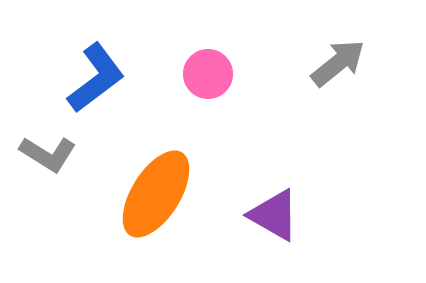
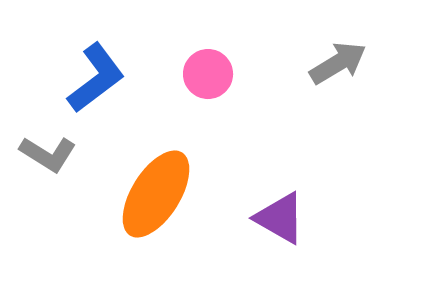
gray arrow: rotated 8 degrees clockwise
purple triangle: moved 6 px right, 3 px down
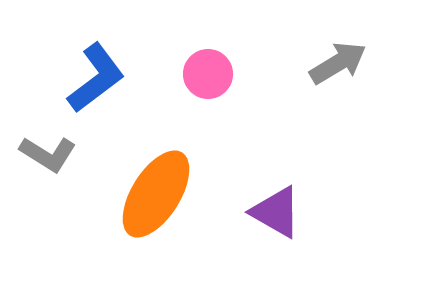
purple triangle: moved 4 px left, 6 px up
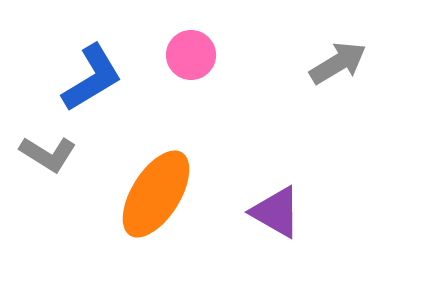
pink circle: moved 17 px left, 19 px up
blue L-shape: moved 4 px left; rotated 6 degrees clockwise
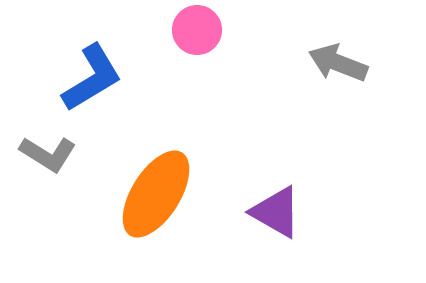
pink circle: moved 6 px right, 25 px up
gray arrow: rotated 128 degrees counterclockwise
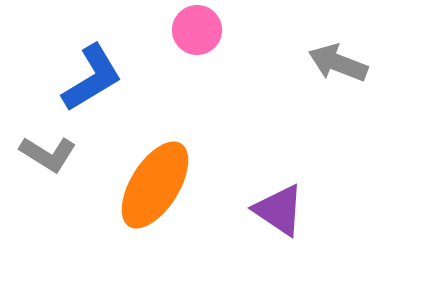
orange ellipse: moved 1 px left, 9 px up
purple triangle: moved 3 px right, 2 px up; rotated 4 degrees clockwise
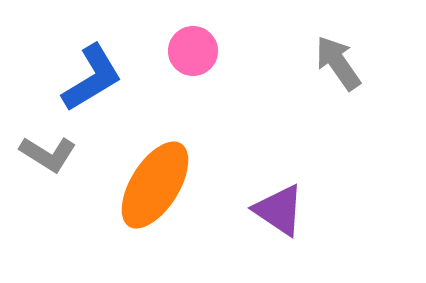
pink circle: moved 4 px left, 21 px down
gray arrow: rotated 34 degrees clockwise
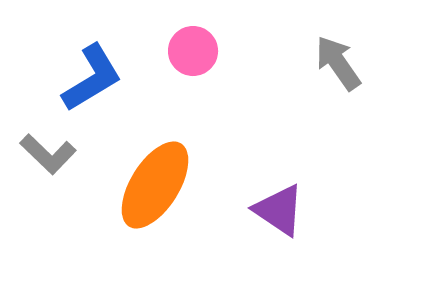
gray L-shape: rotated 12 degrees clockwise
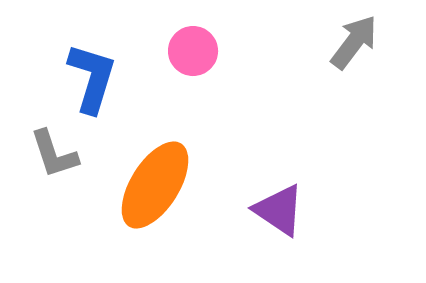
gray arrow: moved 16 px right, 21 px up; rotated 72 degrees clockwise
blue L-shape: rotated 42 degrees counterclockwise
gray L-shape: moved 6 px right; rotated 28 degrees clockwise
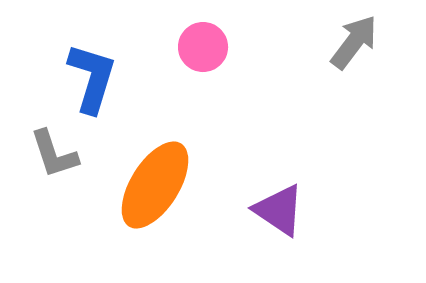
pink circle: moved 10 px right, 4 px up
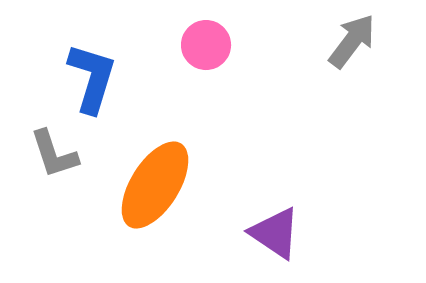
gray arrow: moved 2 px left, 1 px up
pink circle: moved 3 px right, 2 px up
purple triangle: moved 4 px left, 23 px down
